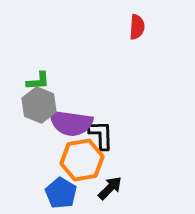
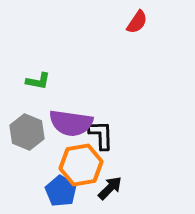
red semicircle: moved 5 px up; rotated 30 degrees clockwise
green L-shape: rotated 15 degrees clockwise
gray hexagon: moved 12 px left, 27 px down
orange hexagon: moved 1 px left, 5 px down
blue pentagon: moved 2 px up
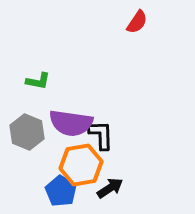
black arrow: rotated 12 degrees clockwise
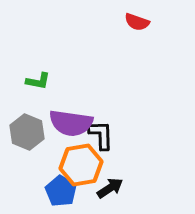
red semicircle: rotated 75 degrees clockwise
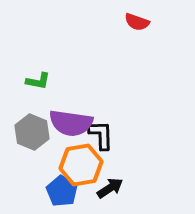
gray hexagon: moved 5 px right
blue pentagon: moved 1 px right
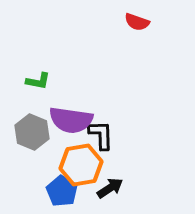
purple semicircle: moved 3 px up
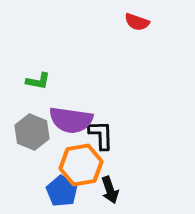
black arrow: moved 2 px down; rotated 104 degrees clockwise
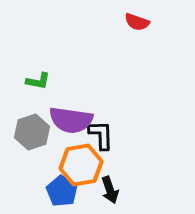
gray hexagon: rotated 20 degrees clockwise
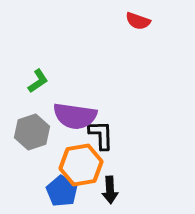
red semicircle: moved 1 px right, 1 px up
green L-shape: rotated 45 degrees counterclockwise
purple semicircle: moved 4 px right, 4 px up
black arrow: rotated 16 degrees clockwise
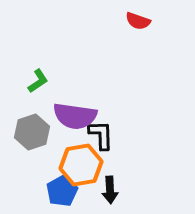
blue pentagon: rotated 12 degrees clockwise
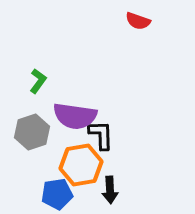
green L-shape: rotated 20 degrees counterclockwise
blue pentagon: moved 5 px left, 3 px down; rotated 20 degrees clockwise
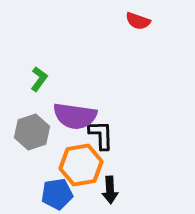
green L-shape: moved 1 px right, 2 px up
